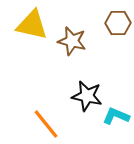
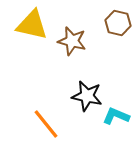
brown hexagon: rotated 15 degrees clockwise
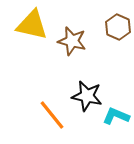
brown hexagon: moved 4 px down; rotated 10 degrees clockwise
orange line: moved 6 px right, 9 px up
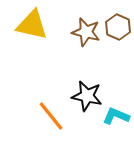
brown star: moved 14 px right, 9 px up
orange line: moved 1 px left, 1 px down
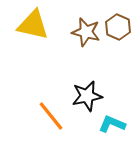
yellow triangle: moved 1 px right
black star: rotated 24 degrees counterclockwise
cyan L-shape: moved 4 px left, 8 px down
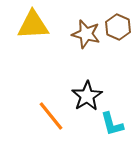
yellow triangle: rotated 16 degrees counterclockwise
brown star: moved 2 px down
black star: rotated 20 degrees counterclockwise
cyan L-shape: rotated 128 degrees counterclockwise
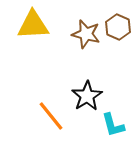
cyan L-shape: moved 1 px right, 1 px down
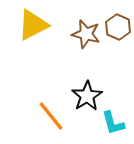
yellow triangle: rotated 24 degrees counterclockwise
cyan L-shape: moved 2 px up
